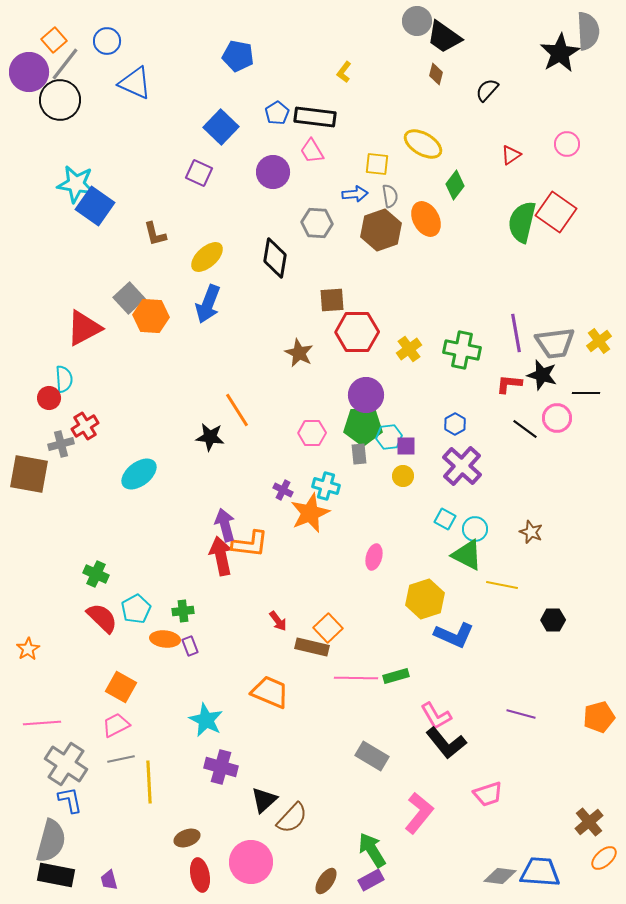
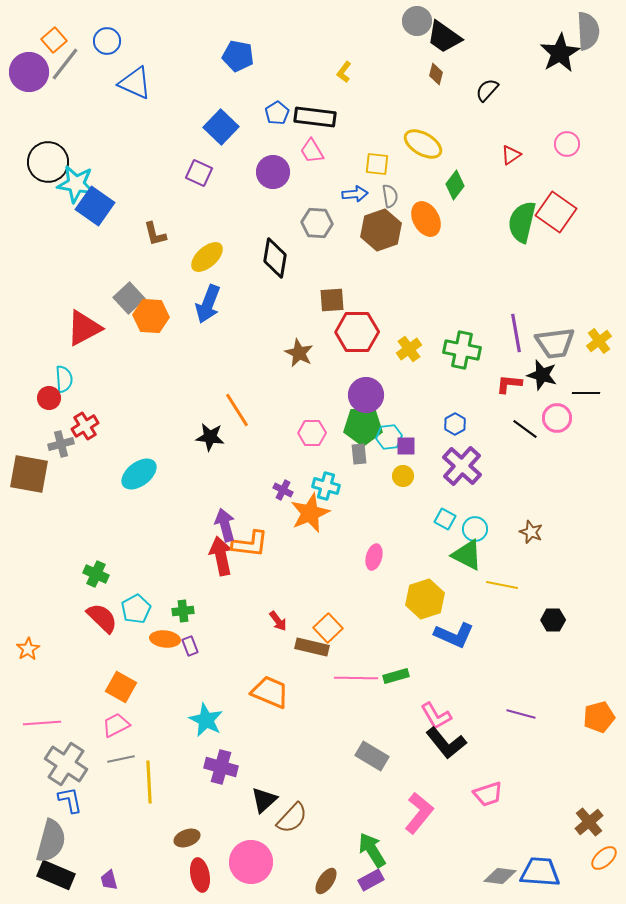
black circle at (60, 100): moved 12 px left, 62 px down
black rectangle at (56, 875): rotated 12 degrees clockwise
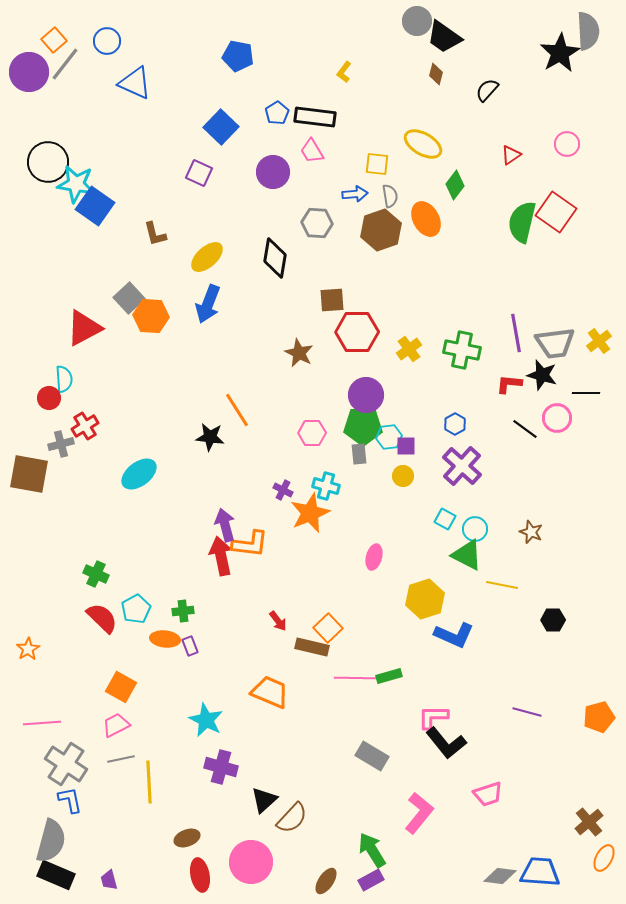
green rectangle at (396, 676): moved 7 px left
purple line at (521, 714): moved 6 px right, 2 px up
pink L-shape at (436, 716): moved 3 px left, 1 px down; rotated 120 degrees clockwise
orange ellipse at (604, 858): rotated 20 degrees counterclockwise
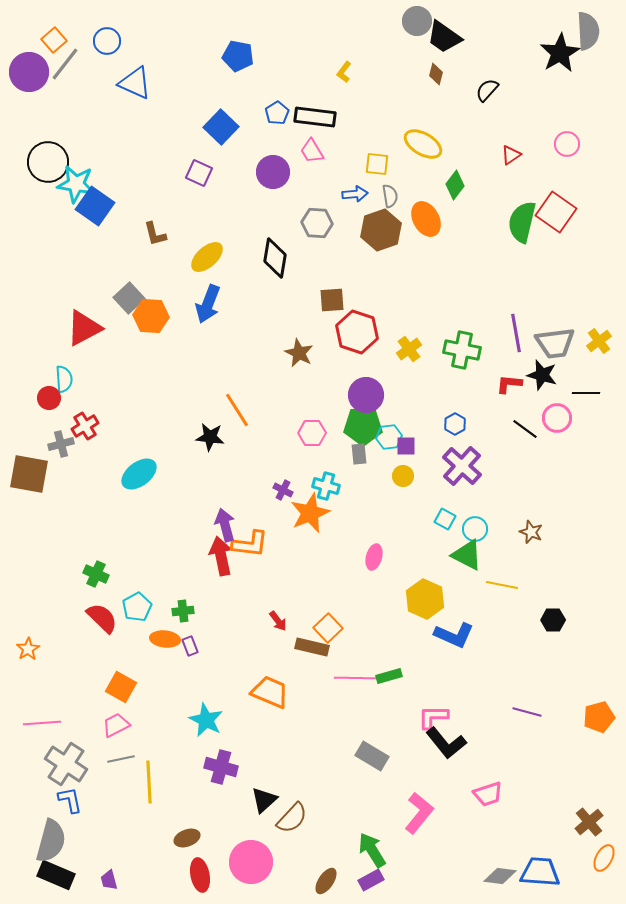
red hexagon at (357, 332): rotated 18 degrees clockwise
yellow hexagon at (425, 599): rotated 18 degrees counterclockwise
cyan pentagon at (136, 609): moved 1 px right, 2 px up
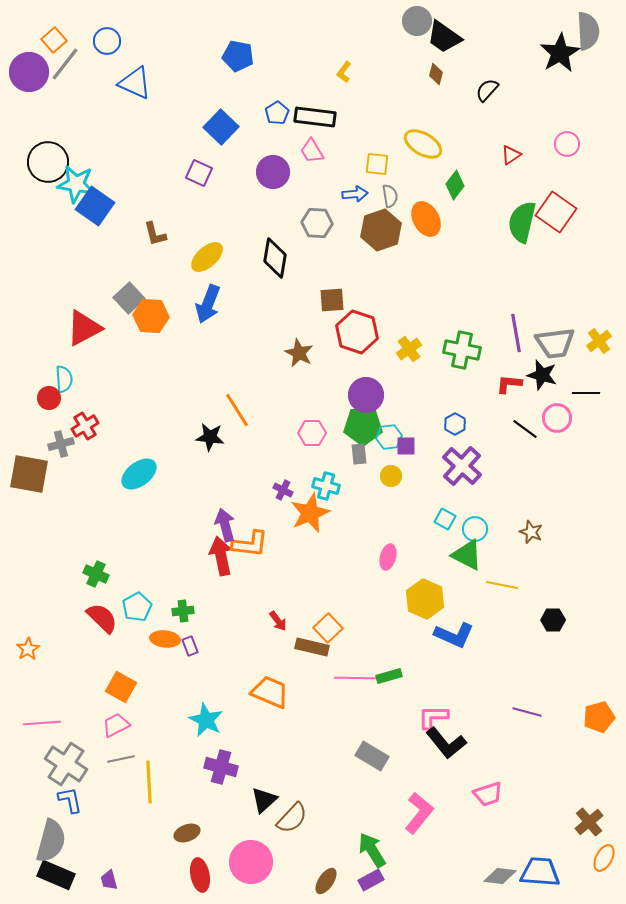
yellow circle at (403, 476): moved 12 px left
pink ellipse at (374, 557): moved 14 px right
brown ellipse at (187, 838): moved 5 px up
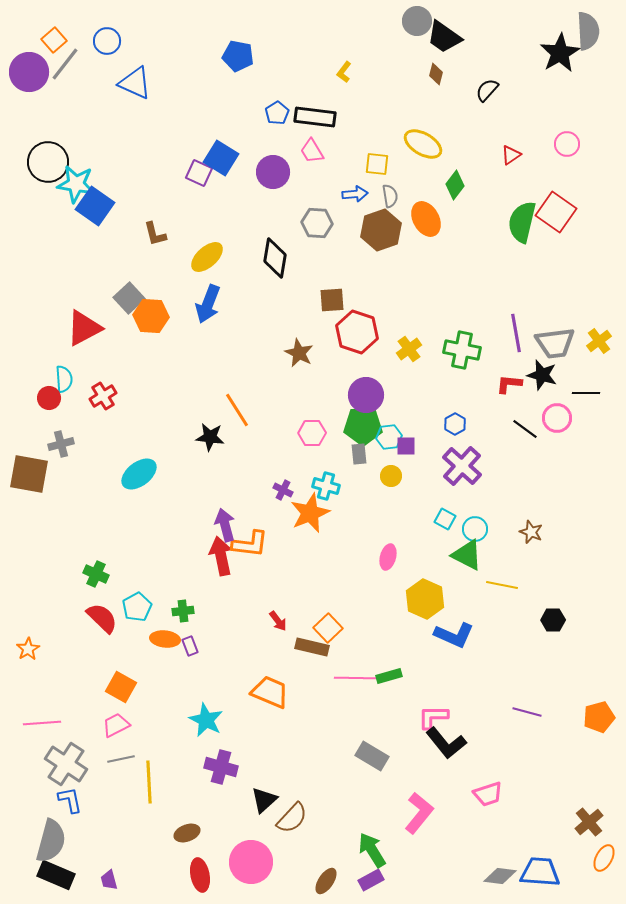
blue square at (221, 127): moved 31 px down; rotated 12 degrees counterclockwise
red cross at (85, 426): moved 18 px right, 30 px up
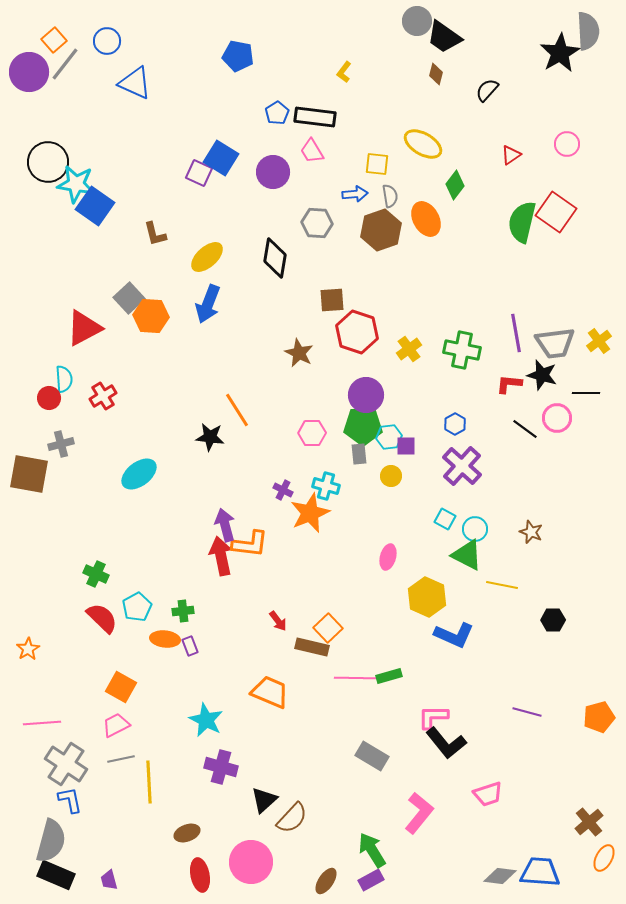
yellow hexagon at (425, 599): moved 2 px right, 2 px up
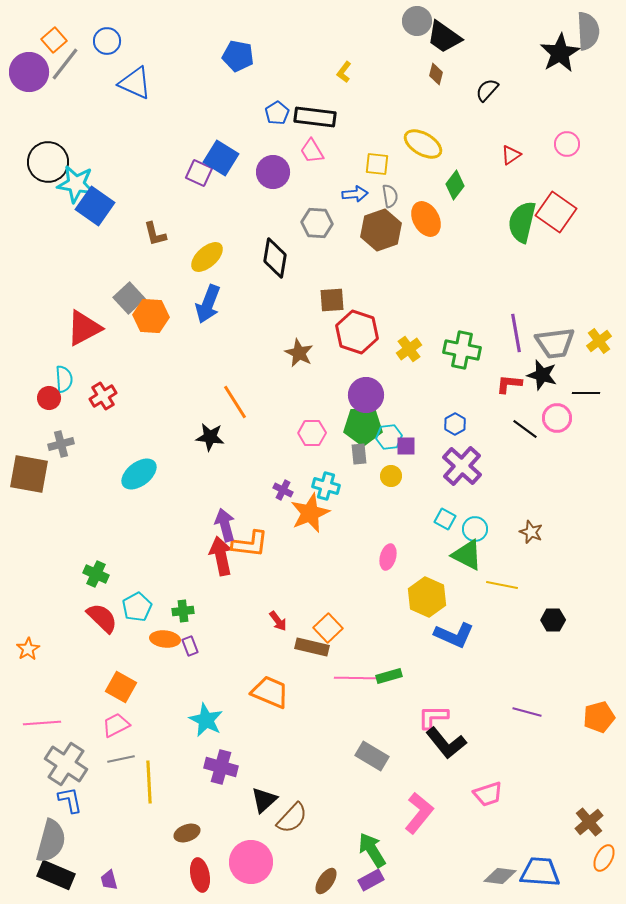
orange line at (237, 410): moved 2 px left, 8 px up
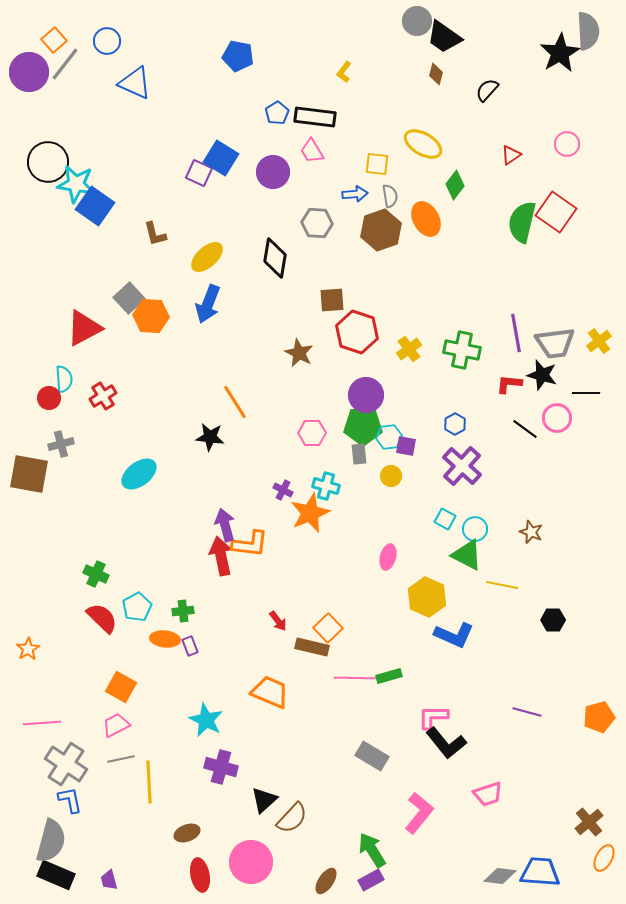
purple square at (406, 446): rotated 10 degrees clockwise
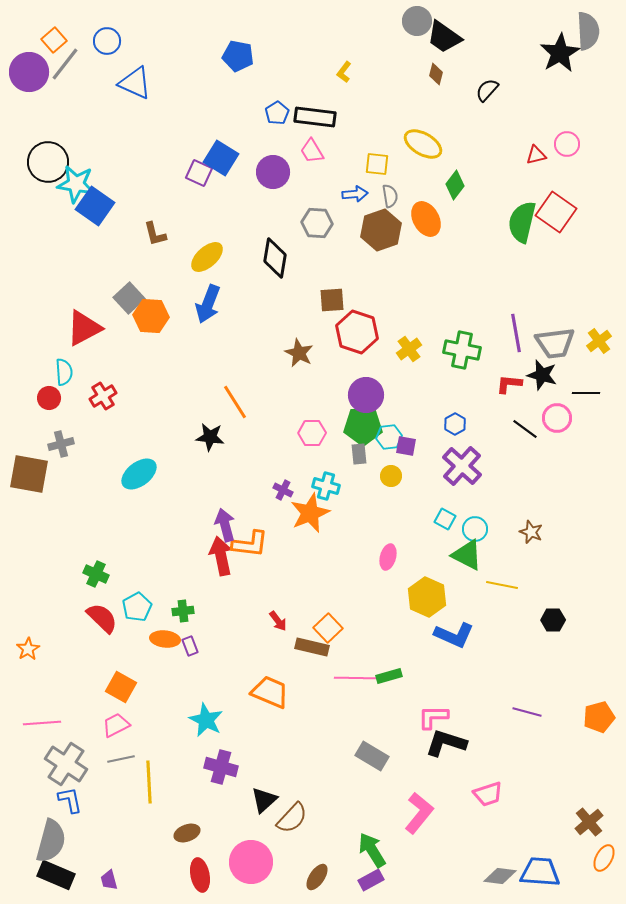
red triangle at (511, 155): moved 25 px right; rotated 20 degrees clockwise
cyan semicircle at (64, 379): moved 7 px up
black L-shape at (446, 743): rotated 147 degrees clockwise
brown ellipse at (326, 881): moved 9 px left, 4 px up
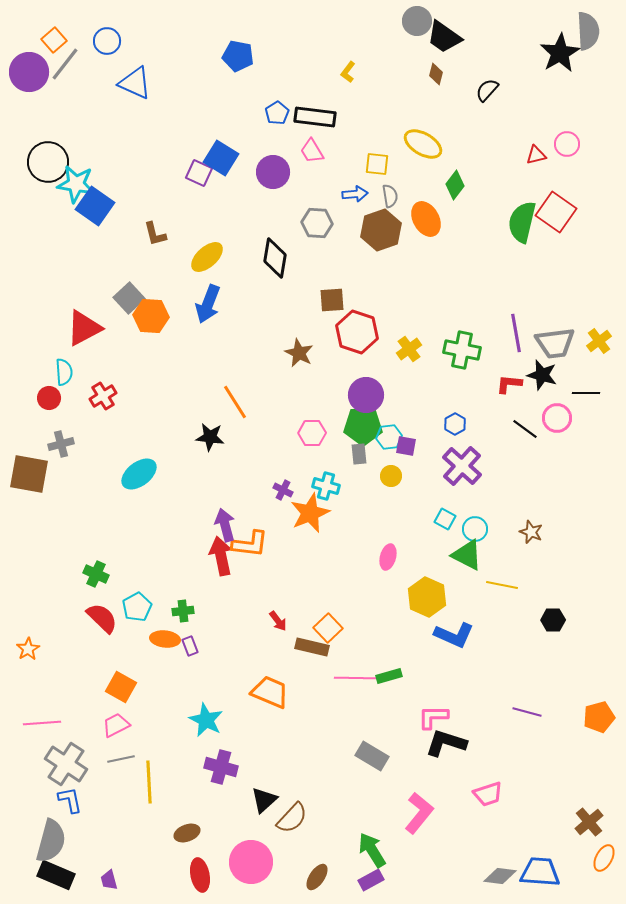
yellow L-shape at (344, 72): moved 4 px right
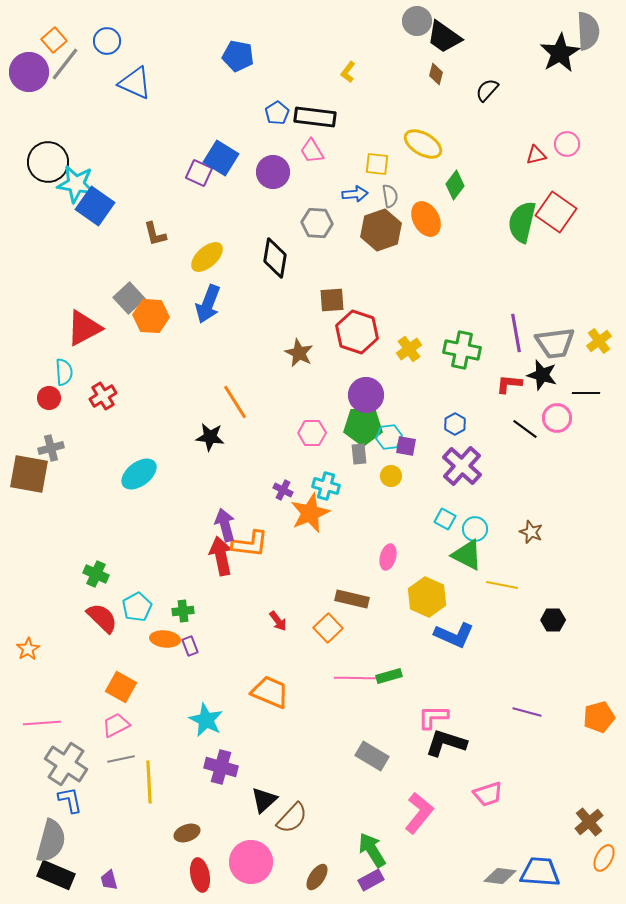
gray cross at (61, 444): moved 10 px left, 4 px down
brown rectangle at (312, 647): moved 40 px right, 48 px up
